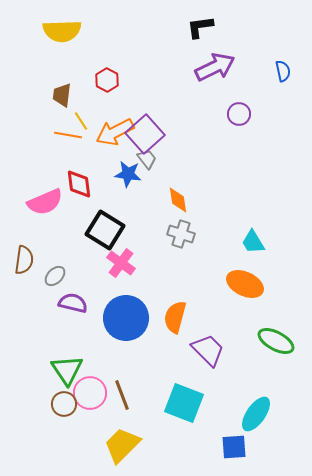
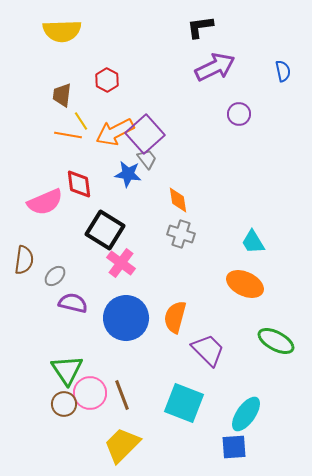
cyan ellipse: moved 10 px left
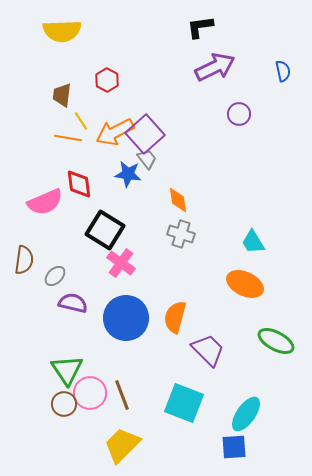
orange line: moved 3 px down
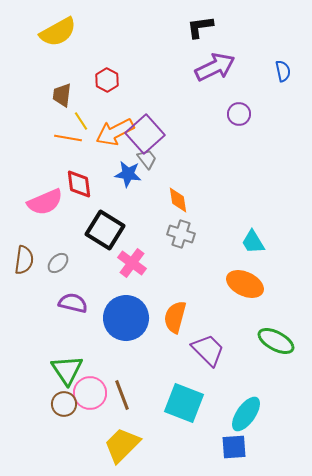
yellow semicircle: moved 4 px left, 1 px down; rotated 27 degrees counterclockwise
pink cross: moved 11 px right
gray ellipse: moved 3 px right, 13 px up
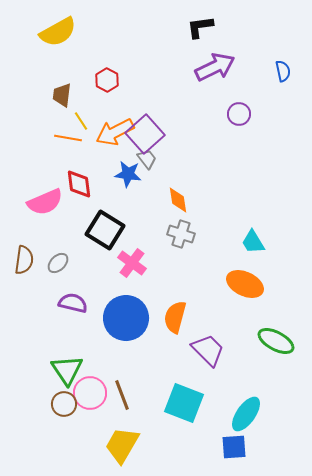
yellow trapezoid: rotated 15 degrees counterclockwise
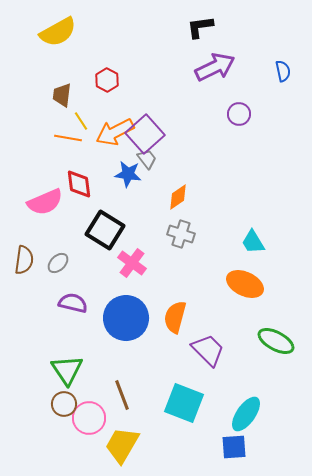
orange diamond: moved 3 px up; rotated 64 degrees clockwise
pink circle: moved 1 px left, 25 px down
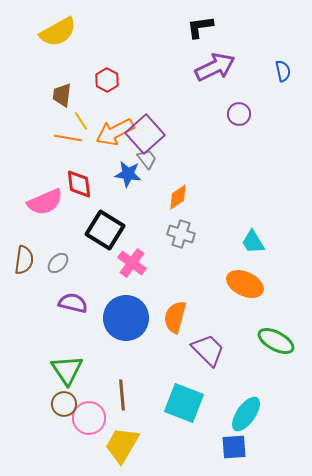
brown line: rotated 16 degrees clockwise
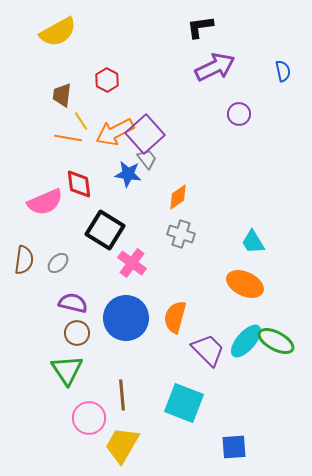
brown circle: moved 13 px right, 71 px up
cyan ellipse: moved 73 px up; rotated 6 degrees clockwise
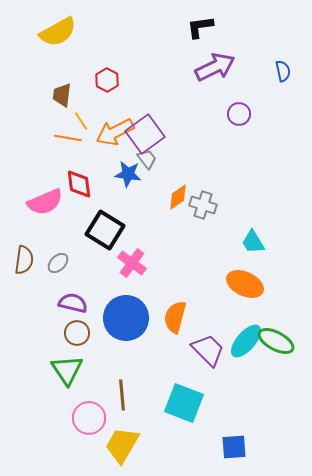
purple square: rotated 6 degrees clockwise
gray cross: moved 22 px right, 29 px up
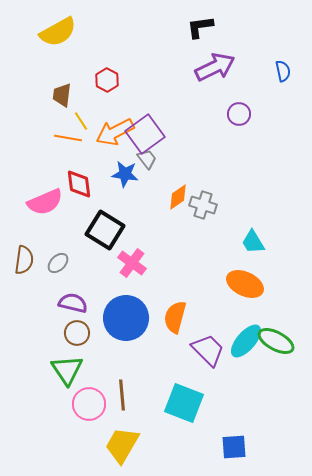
blue star: moved 3 px left
pink circle: moved 14 px up
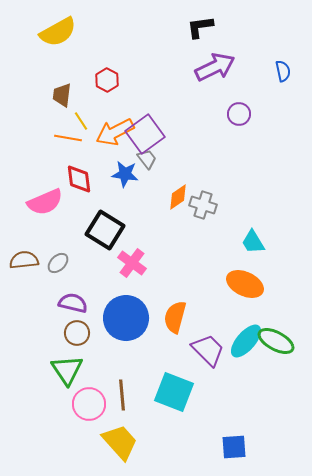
red diamond: moved 5 px up
brown semicircle: rotated 104 degrees counterclockwise
cyan square: moved 10 px left, 11 px up
yellow trapezoid: moved 2 px left, 3 px up; rotated 108 degrees clockwise
